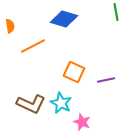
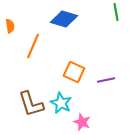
orange line: rotated 40 degrees counterclockwise
brown L-shape: rotated 48 degrees clockwise
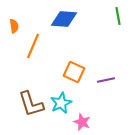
green line: moved 2 px right, 4 px down
blue diamond: rotated 12 degrees counterclockwise
orange semicircle: moved 4 px right
cyan star: rotated 20 degrees clockwise
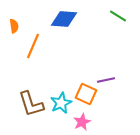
green line: rotated 48 degrees counterclockwise
orange square: moved 12 px right, 22 px down
pink star: rotated 24 degrees clockwise
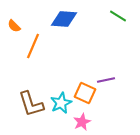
orange semicircle: rotated 144 degrees clockwise
orange square: moved 1 px left, 1 px up
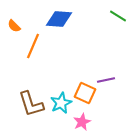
blue diamond: moved 5 px left
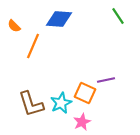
green line: rotated 24 degrees clockwise
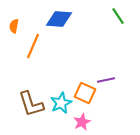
orange semicircle: rotated 56 degrees clockwise
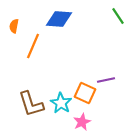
cyan star: rotated 15 degrees counterclockwise
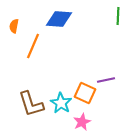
green line: rotated 36 degrees clockwise
